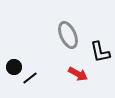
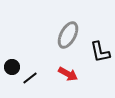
gray ellipse: rotated 52 degrees clockwise
black circle: moved 2 px left
red arrow: moved 10 px left
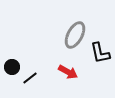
gray ellipse: moved 7 px right
black L-shape: moved 1 px down
red arrow: moved 2 px up
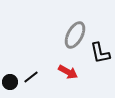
black circle: moved 2 px left, 15 px down
black line: moved 1 px right, 1 px up
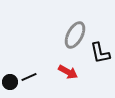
black line: moved 2 px left; rotated 14 degrees clockwise
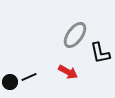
gray ellipse: rotated 8 degrees clockwise
